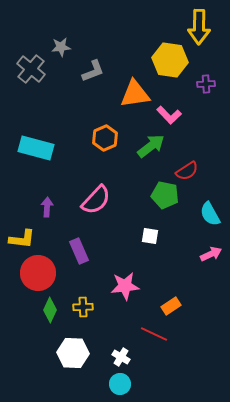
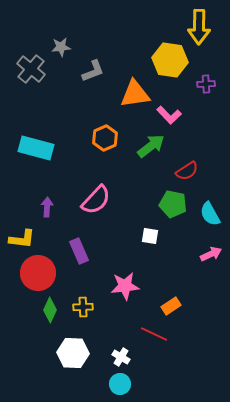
green pentagon: moved 8 px right, 9 px down
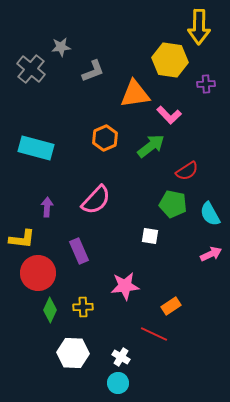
cyan circle: moved 2 px left, 1 px up
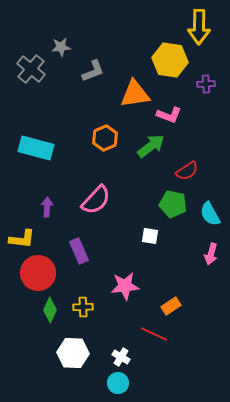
pink L-shape: rotated 25 degrees counterclockwise
pink arrow: rotated 130 degrees clockwise
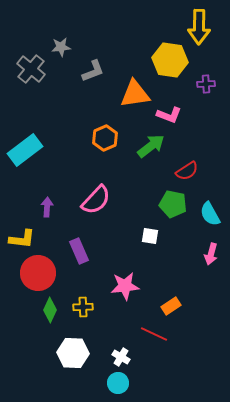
cyan rectangle: moved 11 px left, 2 px down; rotated 52 degrees counterclockwise
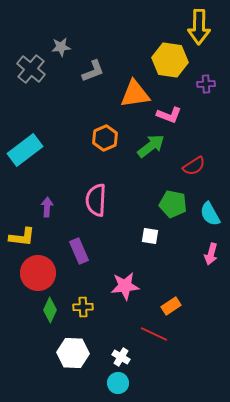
red semicircle: moved 7 px right, 5 px up
pink semicircle: rotated 140 degrees clockwise
yellow L-shape: moved 2 px up
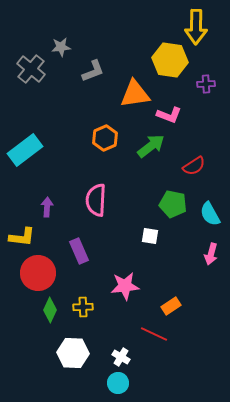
yellow arrow: moved 3 px left
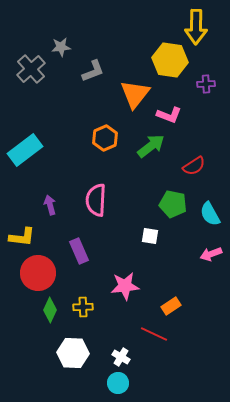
gray cross: rotated 8 degrees clockwise
orange triangle: rotated 44 degrees counterclockwise
purple arrow: moved 3 px right, 2 px up; rotated 18 degrees counterclockwise
pink arrow: rotated 55 degrees clockwise
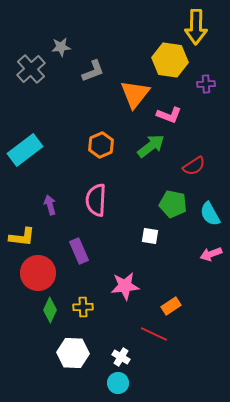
orange hexagon: moved 4 px left, 7 px down
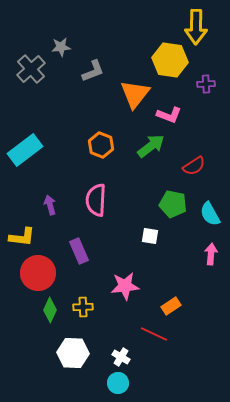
orange hexagon: rotated 15 degrees counterclockwise
pink arrow: rotated 115 degrees clockwise
